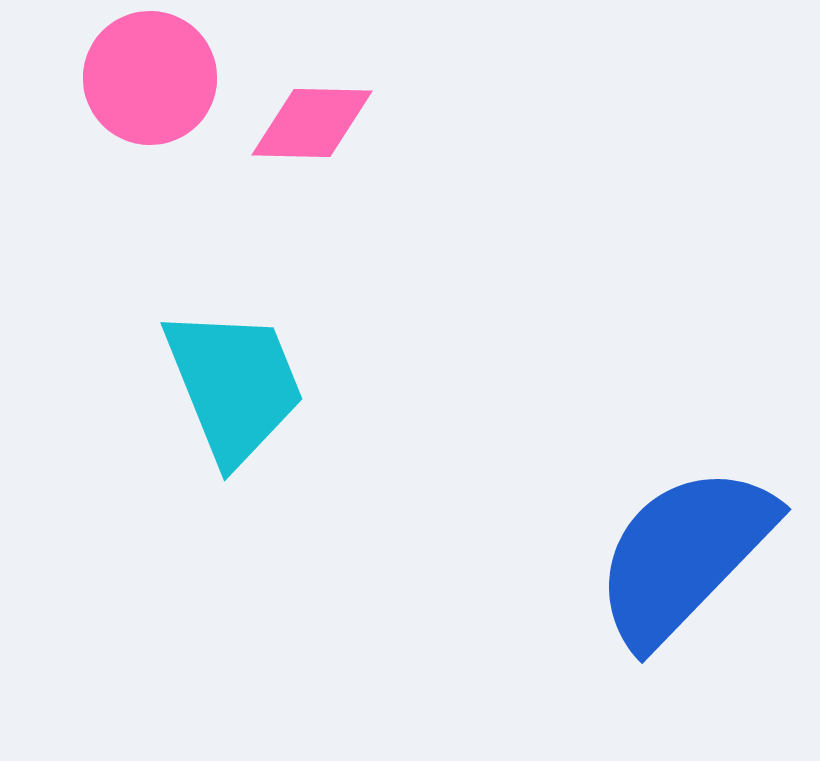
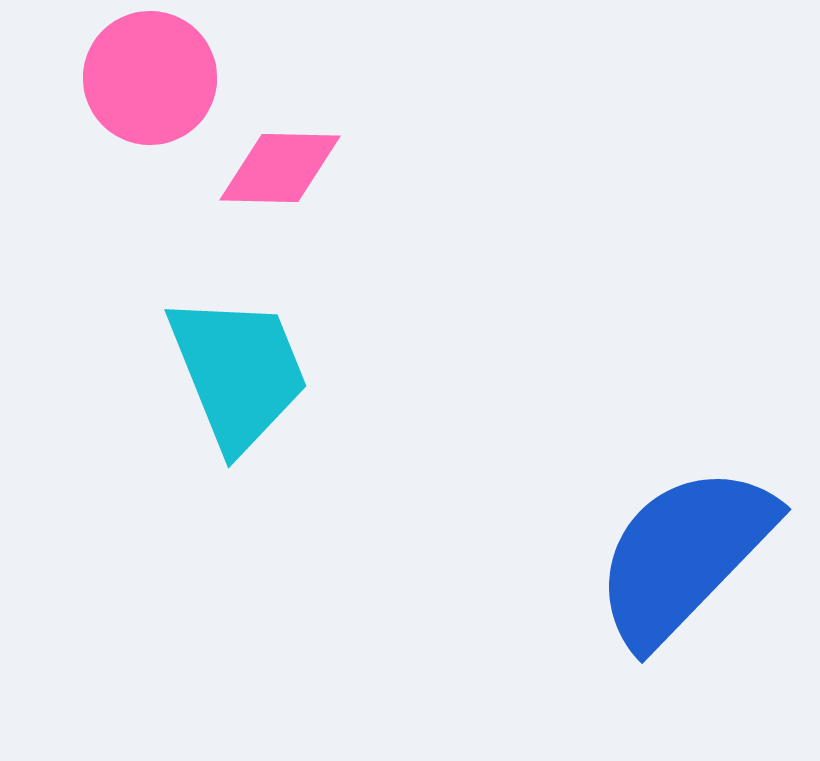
pink diamond: moved 32 px left, 45 px down
cyan trapezoid: moved 4 px right, 13 px up
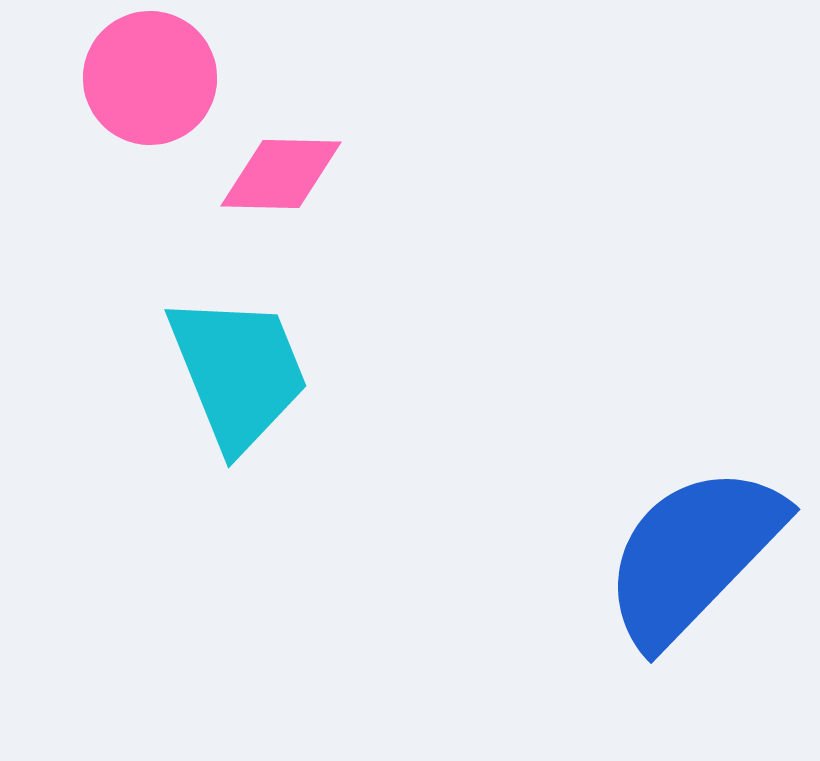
pink diamond: moved 1 px right, 6 px down
blue semicircle: moved 9 px right
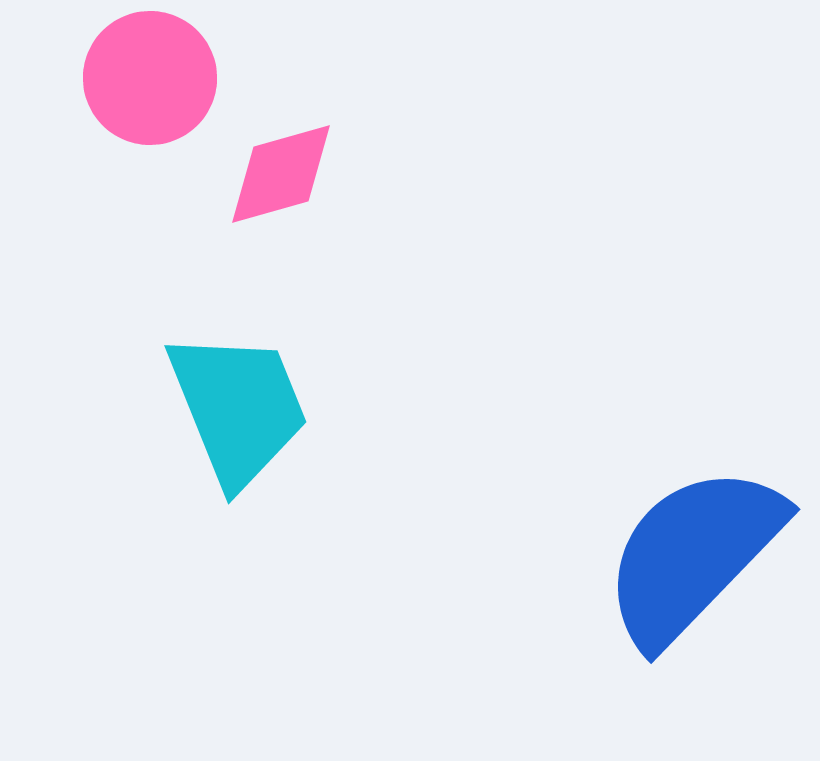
pink diamond: rotated 17 degrees counterclockwise
cyan trapezoid: moved 36 px down
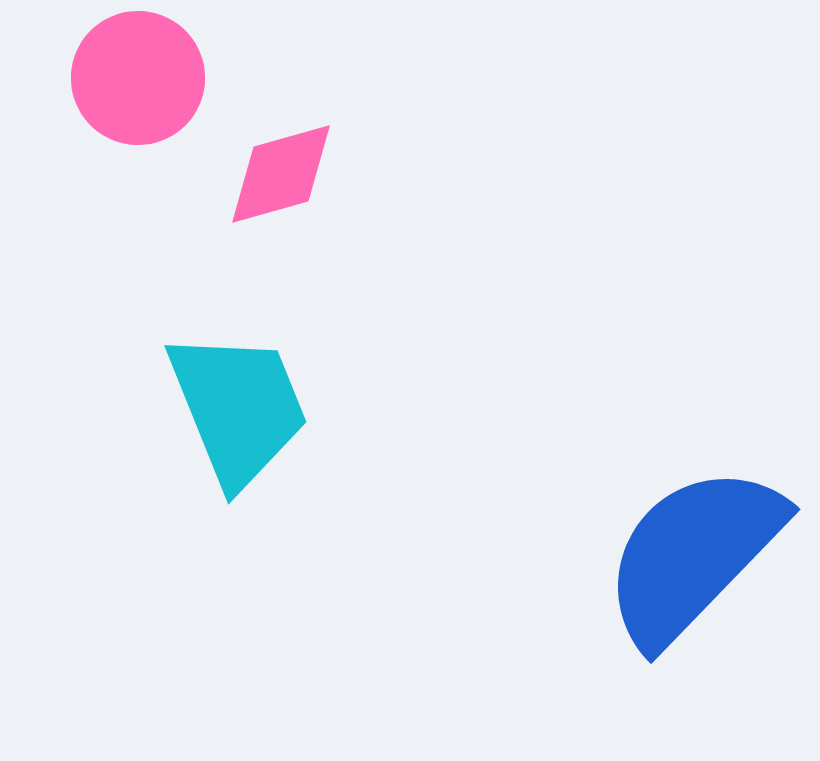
pink circle: moved 12 px left
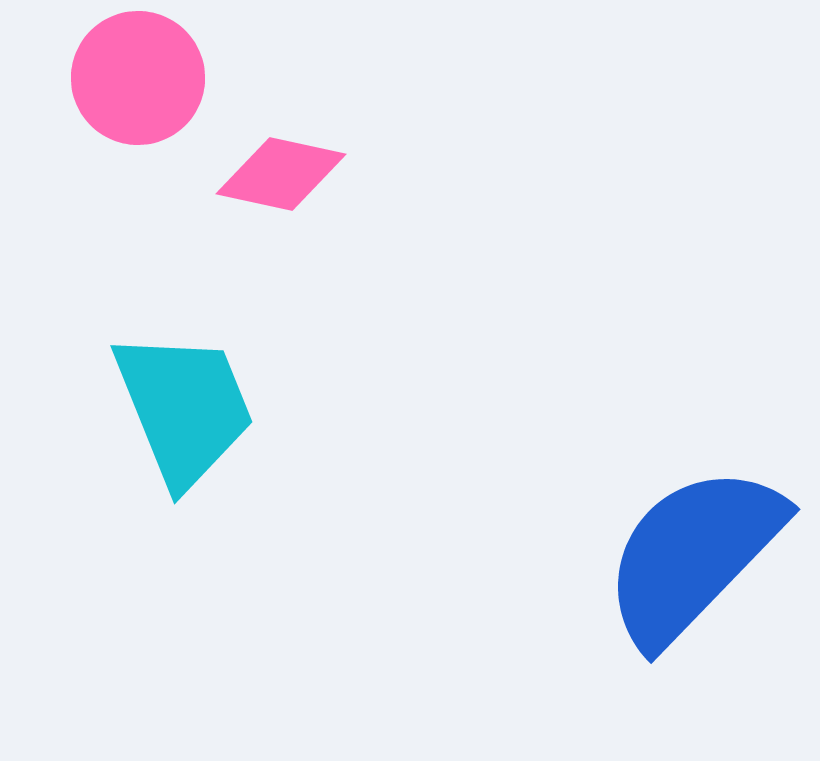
pink diamond: rotated 28 degrees clockwise
cyan trapezoid: moved 54 px left
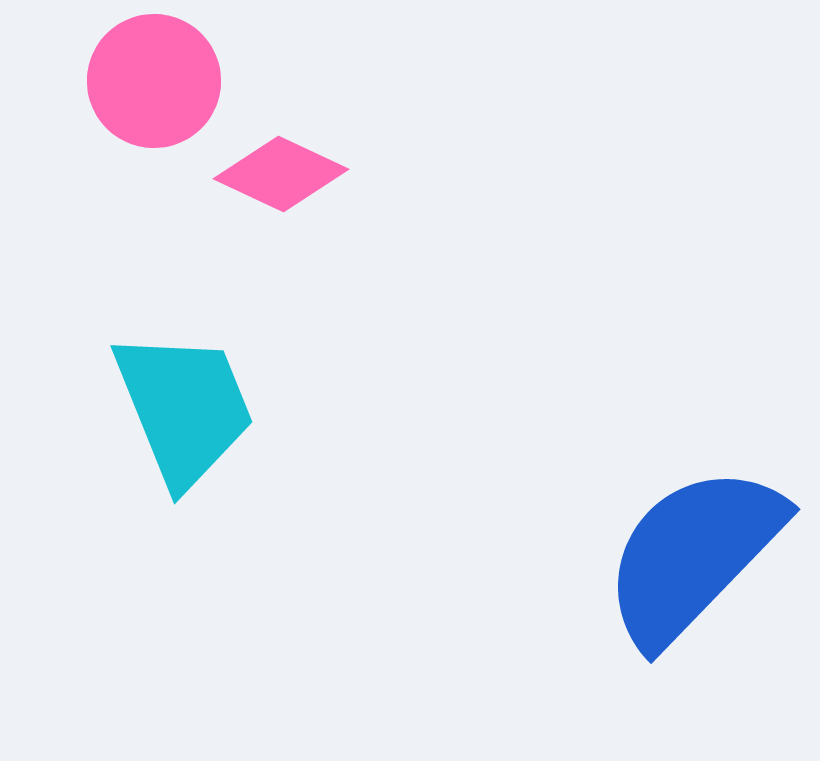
pink circle: moved 16 px right, 3 px down
pink diamond: rotated 13 degrees clockwise
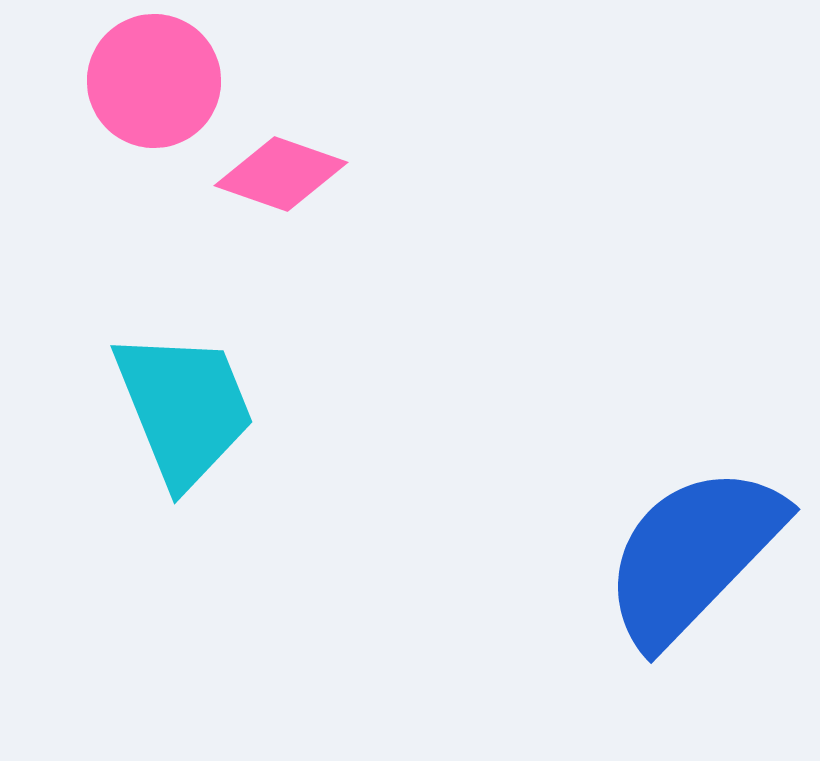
pink diamond: rotated 6 degrees counterclockwise
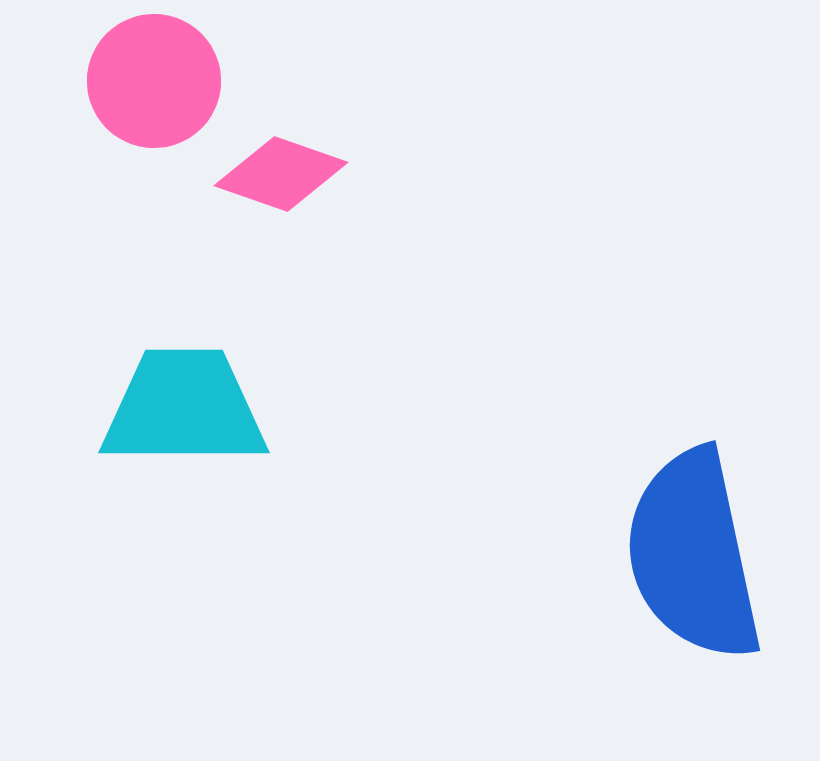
cyan trapezoid: rotated 68 degrees counterclockwise
blue semicircle: rotated 56 degrees counterclockwise
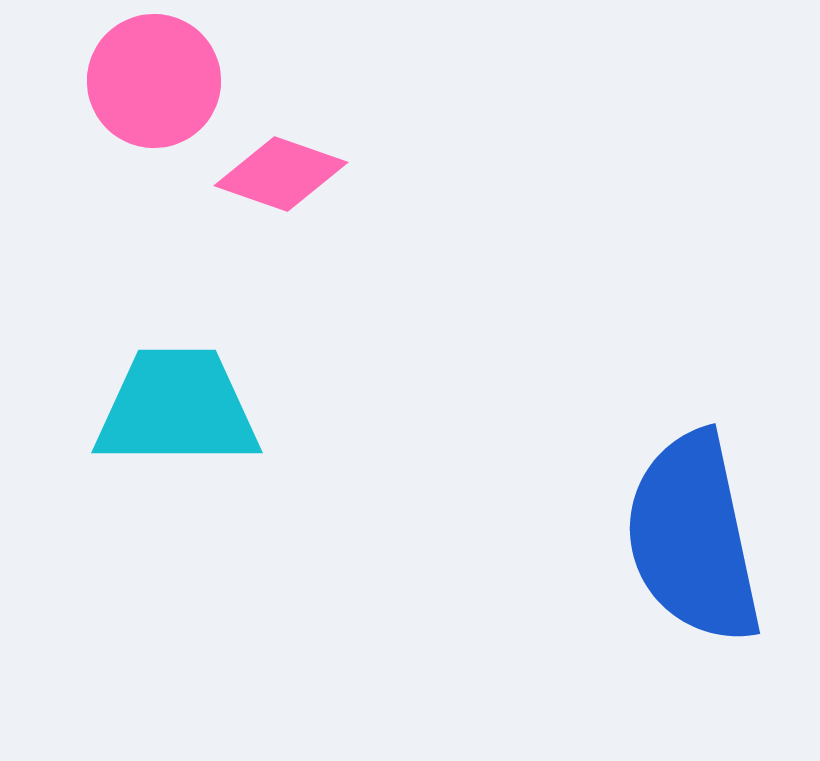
cyan trapezoid: moved 7 px left
blue semicircle: moved 17 px up
